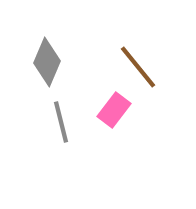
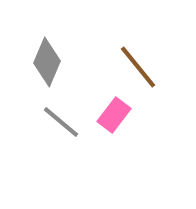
pink rectangle: moved 5 px down
gray line: rotated 36 degrees counterclockwise
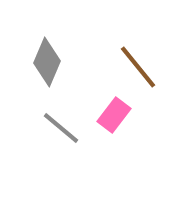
gray line: moved 6 px down
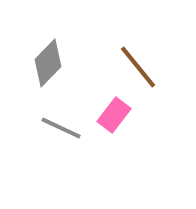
gray diamond: moved 1 px right, 1 px down; rotated 21 degrees clockwise
gray line: rotated 15 degrees counterclockwise
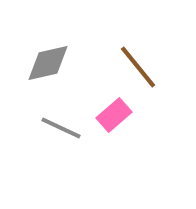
gray diamond: rotated 33 degrees clockwise
pink rectangle: rotated 12 degrees clockwise
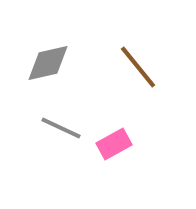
pink rectangle: moved 29 px down; rotated 12 degrees clockwise
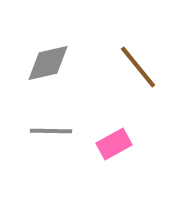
gray line: moved 10 px left, 3 px down; rotated 24 degrees counterclockwise
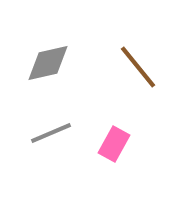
gray line: moved 2 px down; rotated 24 degrees counterclockwise
pink rectangle: rotated 32 degrees counterclockwise
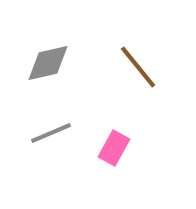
pink rectangle: moved 4 px down
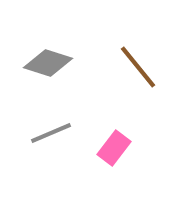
gray diamond: rotated 30 degrees clockwise
pink rectangle: rotated 8 degrees clockwise
